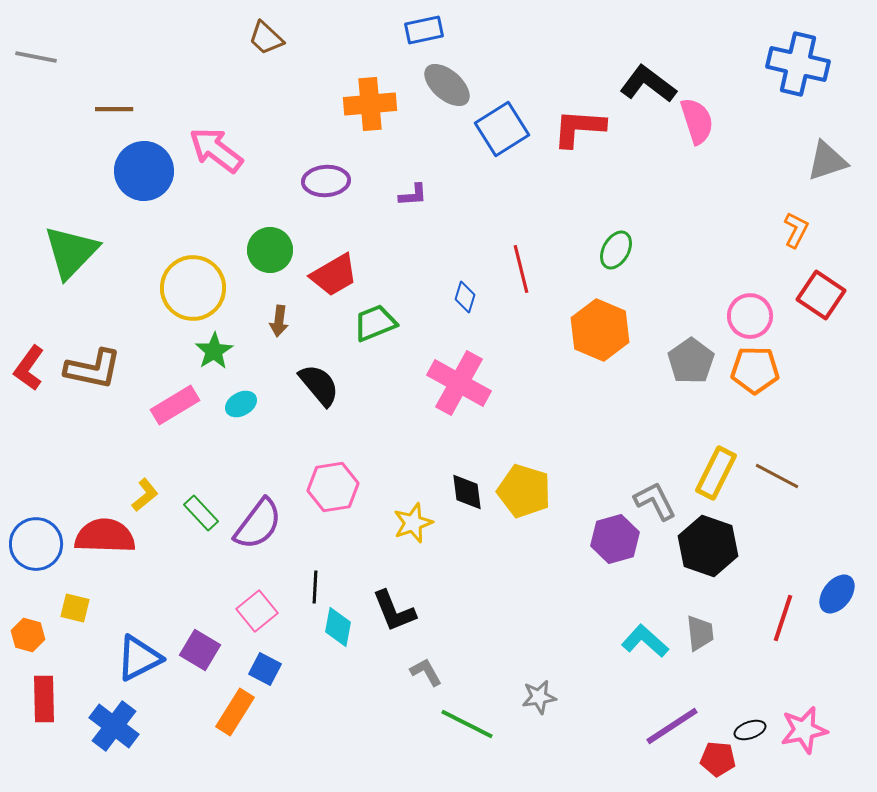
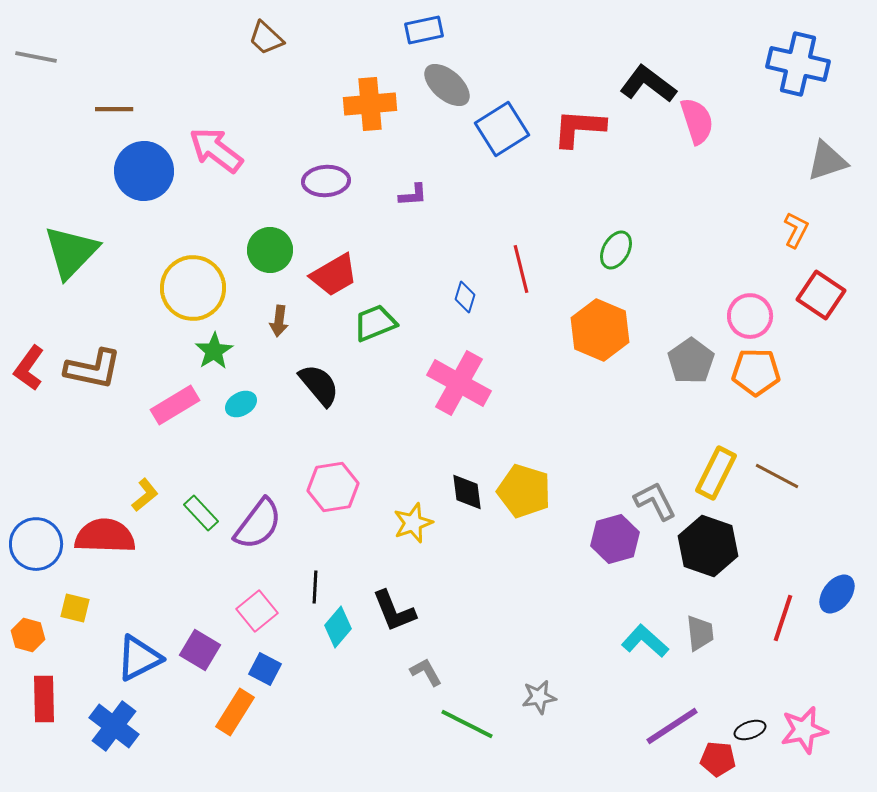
orange pentagon at (755, 370): moved 1 px right, 2 px down
cyan diamond at (338, 627): rotated 30 degrees clockwise
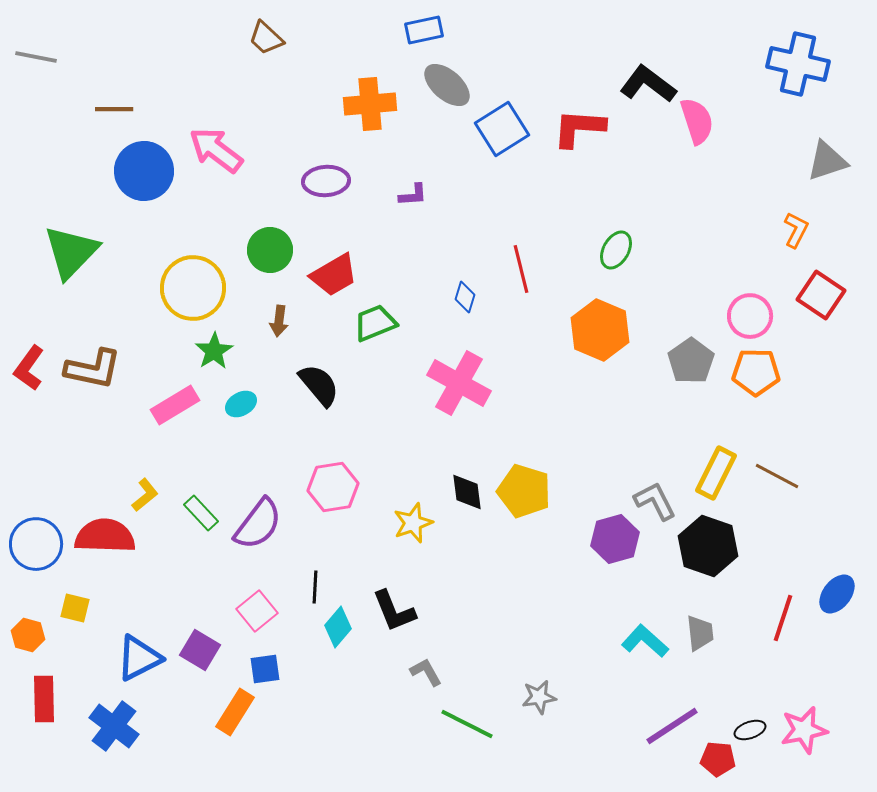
blue square at (265, 669): rotated 36 degrees counterclockwise
